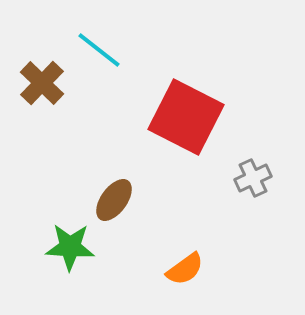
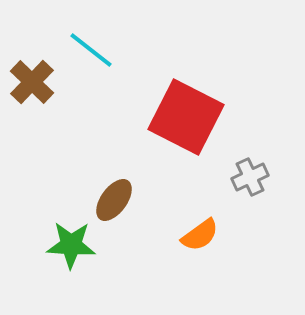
cyan line: moved 8 px left
brown cross: moved 10 px left, 1 px up
gray cross: moved 3 px left, 1 px up
green star: moved 1 px right, 2 px up
orange semicircle: moved 15 px right, 34 px up
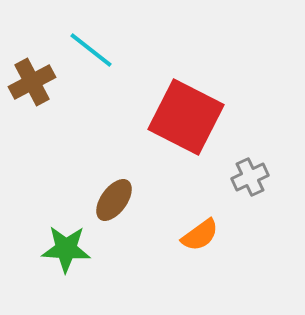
brown cross: rotated 18 degrees clockwise
green star: moved 5 px left, 4 px down
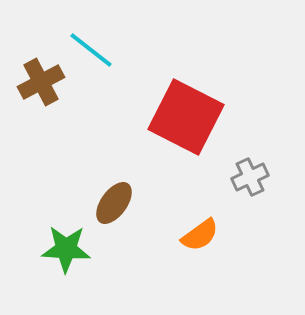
brown cross: moved 9 px right
brown ellipse: moved 3 px down
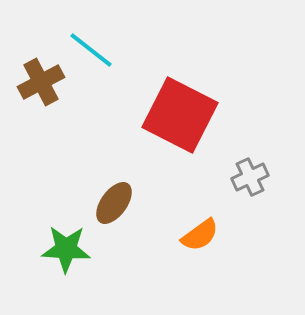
red square: moved 6 px left, 2 px up
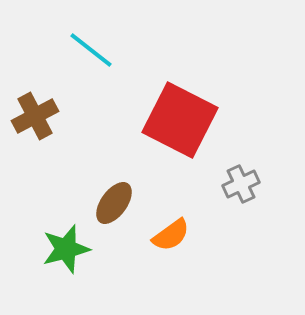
brown cross: moved 6 px left, 34 px down
red square: moved 5 px down
gray cross: moved 9 px left, 7 px down
orange semicircle: moved 29 px left
green star: rotated 18 degrees counterclockwise
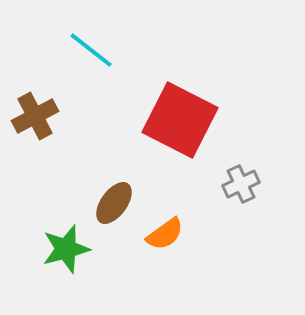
orange semicircle: moved 6 px left, 1 px up
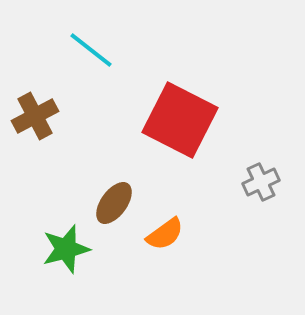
gray cross: moved 20 px right, 2 px up
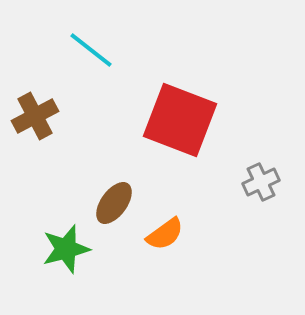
red square: rotated 6 degrees counterclockwise
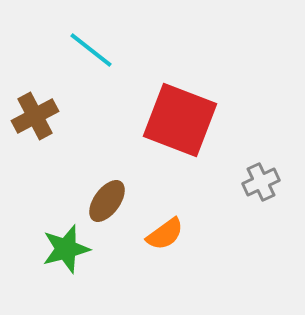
brown ellipse: moved 7 px left, 2 px up
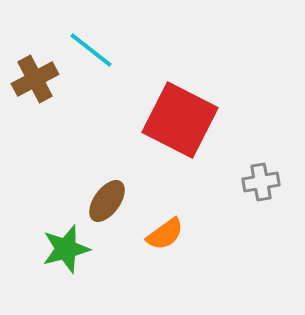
brown cross: moved 37 px up
red square: rotated 6 degrees clockwise
gray cross: rotated 15 degrees clockwise
